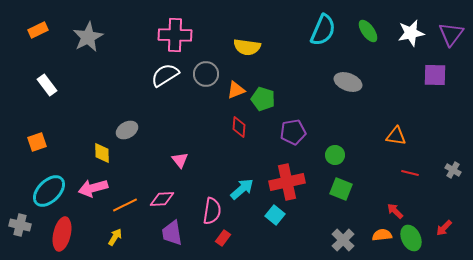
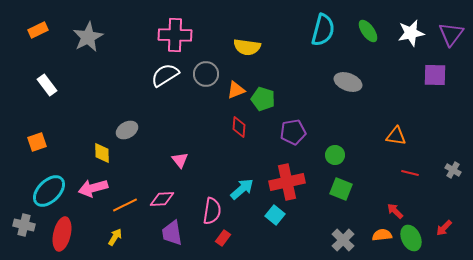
cyan semicircle at (323, 30): rotated 8 degrees counterclockwise
gray cross at (20, 225): moved 4 px right
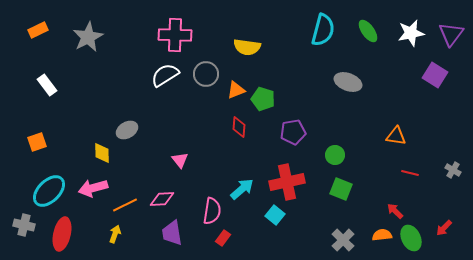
purple square at (435, 75): rotated 30 degrees clockwise
yellow arrow at (115, 237): moved 3 px up; rotated 12 degrees counterclockwise
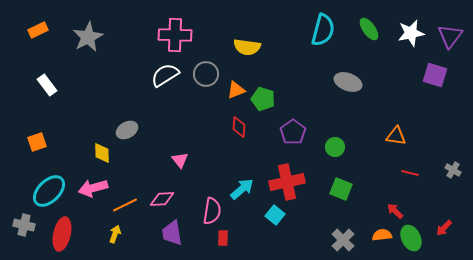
green ellipse at (368, 31): moved 1 px right, 2 px up
purple triangle at (451, 34): moved 1 px left, 2 px down
purple square at (435, 75): rotated 15 degrees counterclockwise
purple pentagon at (293, 132): rotated 25 degrees counterclockwise
green circle at (335, 155): moved 8 px up
red rectangle at (223, 238): rotated 35 degrees counterclockwise
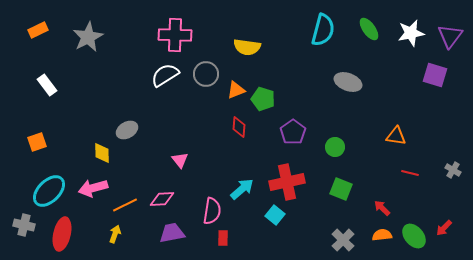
red arrow at (395, 211): moved 13 px left, 3 px up
purple trapezoid at (172, 233): rotated 88 degrees clockwise
green ellipse at (411, 238): moved 3 px right, 2 px up; rotated 15 degrees counterclockwise
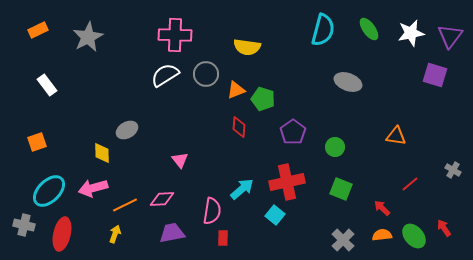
red line at (410, 173): moved 11 px down; rotated 54 degrees counterclockwise
red arrow at (444, 228): rotated 102 degrees clockwise
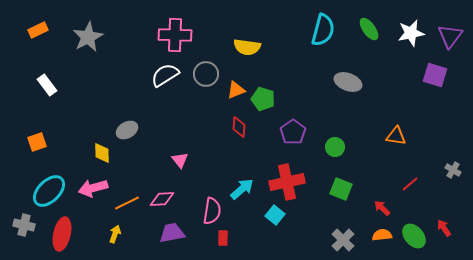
orange line at (125, 205): moved 2 px right, 2 px up
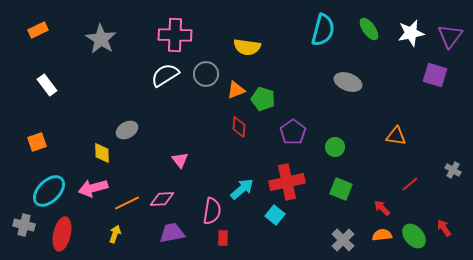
gray star at (88, 37): moved 13 px right, 2 px down; rotated 12 degrees counterclockwise
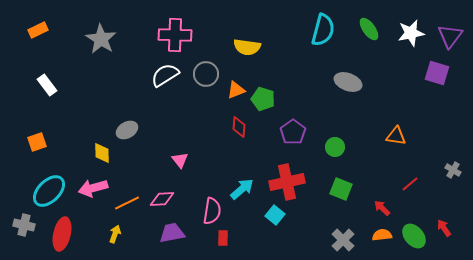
purple square at (435, 75): moved 2 px right, 2 px up
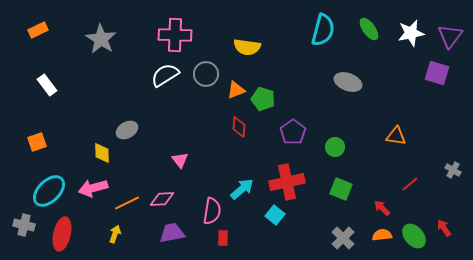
gray cross at (343, 240): moved 2 px up
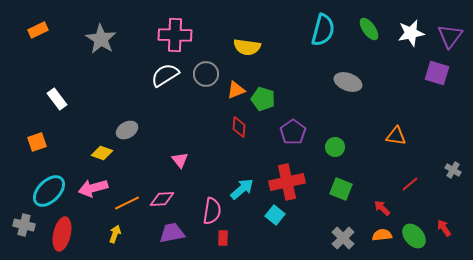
white rectangle at (47, 85): moved 10 px right, 14 px down
yellow diamond at (102, 153): rotated 70 degrees counterclockwise
